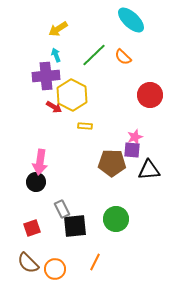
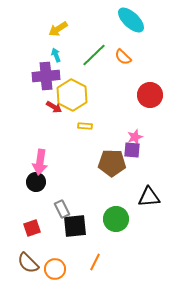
black triangle: moved 27 px down
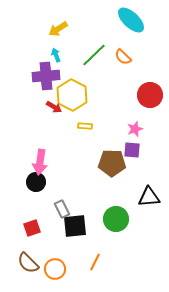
pink star: moved 8 px up
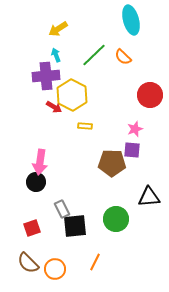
cyan ellipse: rotated 32 degrees clockwise
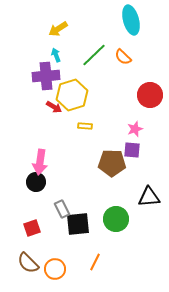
yellow hexagon: rotated 16 degrees clockwise
black square: moved 3 px right, 2 px up
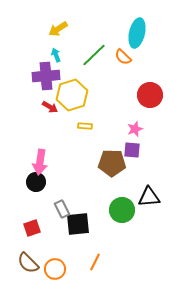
cyan ellipse: moved 6 px right, 13 px down; rotated 28 degrees clockwise
red arrow: moved 4 px left
green circle: moved 6 px right, 9 px up
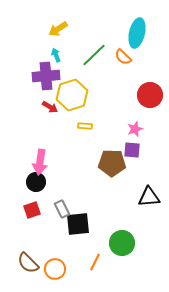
green circle: moved 33 px down
red square: moved 18 px up
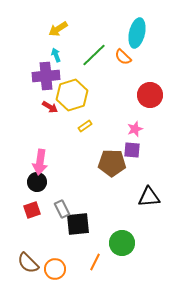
yellow rectangle: rotated 40 degrees counterclockwise
black circle: moved 1 px right
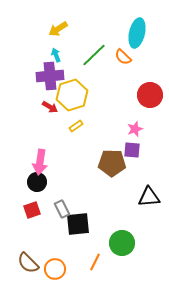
purple cross: moved 4 px right
yellow rectangle: moved 9 px left
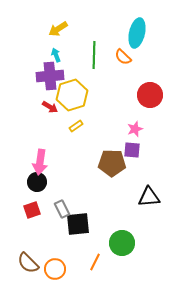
green line: rotated 44 degrees counterclockwise
